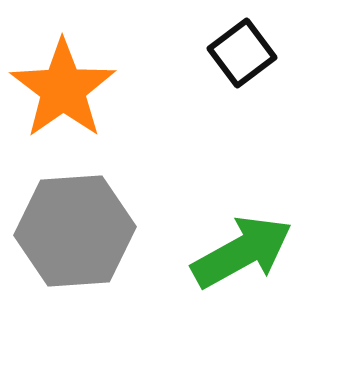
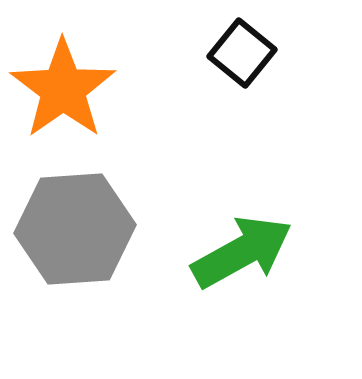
black square: rotated 14 degrees counterclockwise
gray hexagon: moved 2 px up
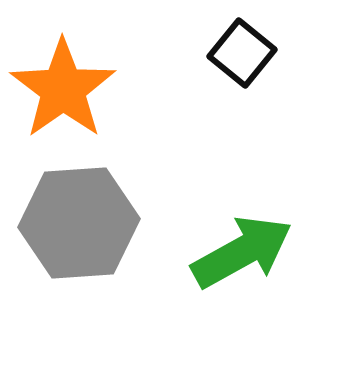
gray hexagon: moved 4 px right, 6 px up
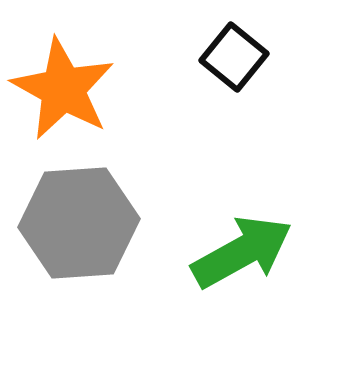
black square: moved 8 px left, 4 px down
orange star: rotated 8 degrees counterclockwise
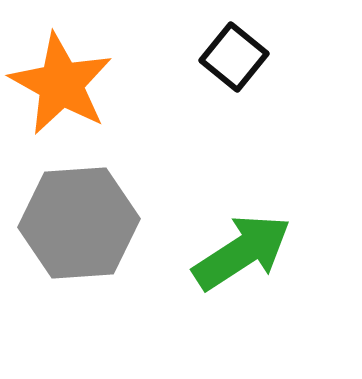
orange star: moved 2 px left, 5 px up
green arrow: rotated 4 degrees counterclockwise
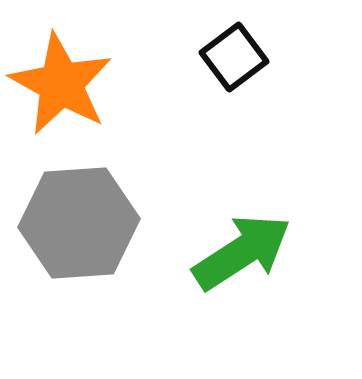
black square: rotated 14 degrees clockwise
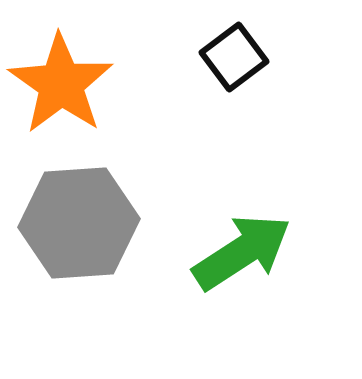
orange star: rotated 6 degrees clockwise
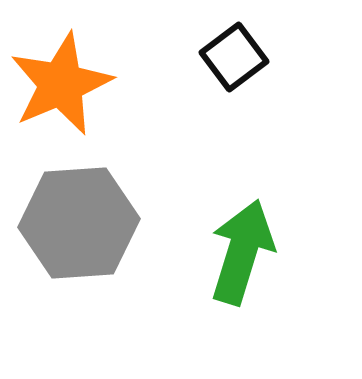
orange star: rotated 14 degrees clockwise
green arrow: rotated 40 degrees counterclockwise
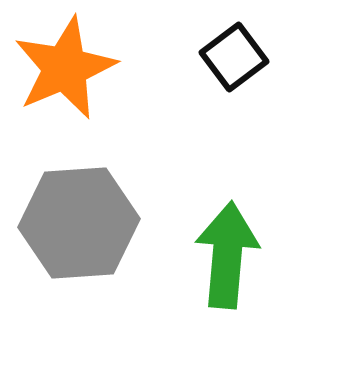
orange star: moved 4 px right, 16 px up
green arrow: moved 15 px left, 3 px down; rotated 12 degrees counterclockwise
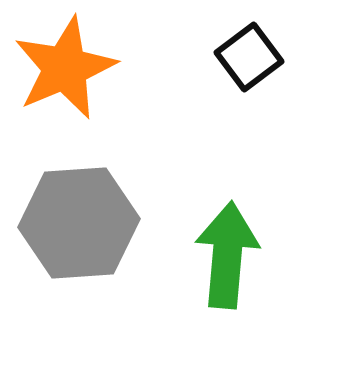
black square: moved 15 px right
